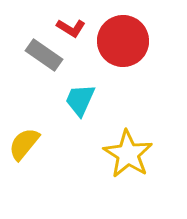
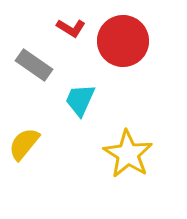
gray rectangle: moved 10 px left, 10 px down
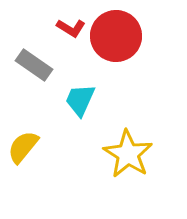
red circle: moved 7 px left, 5 px up
yellow semicircle: moved 1 px left, 3 px down
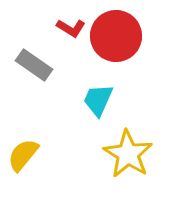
cyan trapezoid: moved 18 px right
yellow semicircle: moved 8 px down
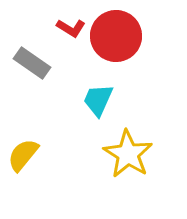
gray rectangle: moved 2 px left, 2 px up
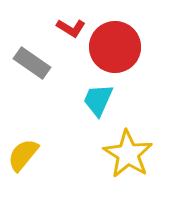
red circle: moved 1 px left, 11 px down
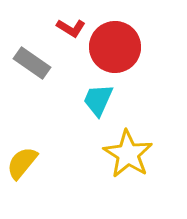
yellow semicircle: moved 1 px left, 8 px down
